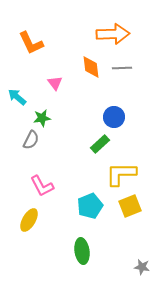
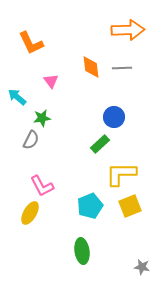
orange arrow: moved 15 px right, 4 px up
pink triangle: moved 4 px left, 2 px up
yellow ellipse: moved 1 px right, 7 px up
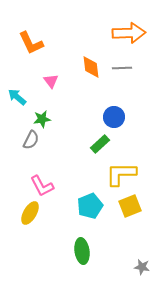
orange arrow: moved 1 px right, 3 px down
green star: moved 1 px down
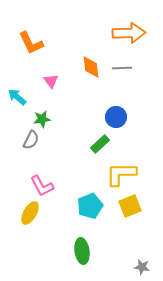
blue circle: moved 2 px right
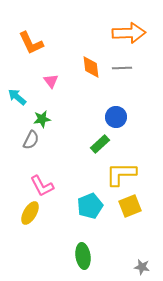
green ellipse: moved 1 px right, 5 px down
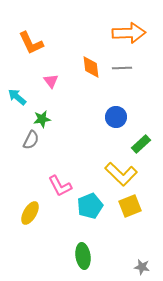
green rectangle: moved 41 px right
yellow L-shape: rotated 136 degrees counterclockwise
pink L-shape: moved 18 px right
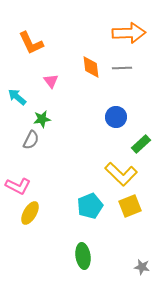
pink L-shape: moved 42 px left; rotated 35 degrees counterclockwise
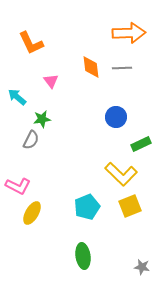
green rectangle: rotated 18 degrees clockwise
cyan pentagon: moved 3 px left, 1 px down
yellow ellipse: moved 2 px right
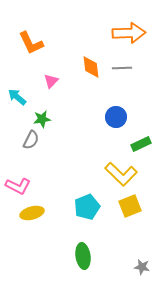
pink triangle: rotated 21 degrees clockwise
yellow ellipse: rotated 45 degrees clockwise
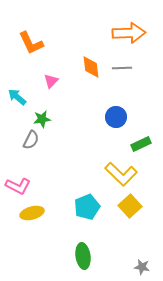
yellow square: rotated 20 degrees counterclockwise
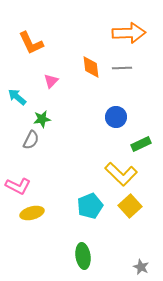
cyan pentagon: moved 3 px right, 1 px up
gray star: moved 1 px left; rotated 14 degrees clockwise
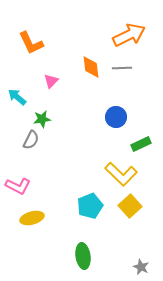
orange arrow: moved 2 px down; rotated 24 degrees counterclockwise
yellow ellipse: moved 5 px down
